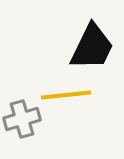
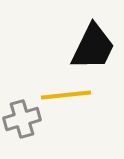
black trapezoid: moved 1 px right
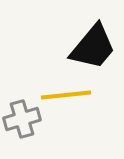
black trapezoid: rotated 14 degrees clockwise
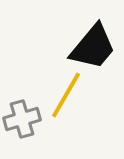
yellow line: rotated 54 degrees counterclockwise
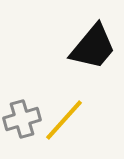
yellow line: moved 2 px left, 25 px down; rotated 12 degrees clockwise
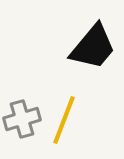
yellow line: rotated 21 degrees counterclockwise
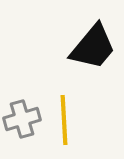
yellow line: rotated 24 degrees counterclockwise
